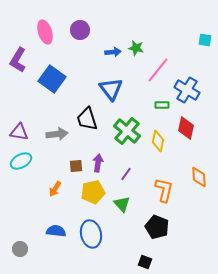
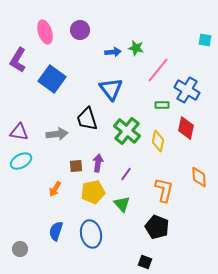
blue semicircle: rotated 78 degrees counterclockwise
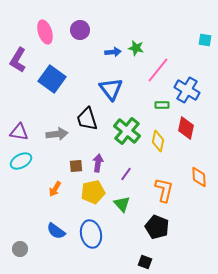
blue semicircle: rotated 72 degrees counterclockwise
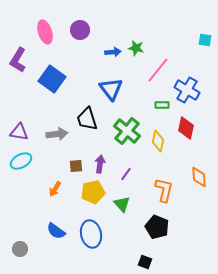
purple arrow: moved 2 px right, 1 px down
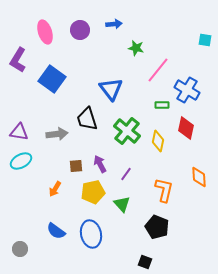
blue arrow: moved 1 px right, 28 px up
purple arrow: rotated 36 degrees counterclockwise
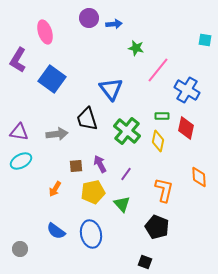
purple circle: moved 9 px right, 12 px up
green rectangle: moved 11 px down
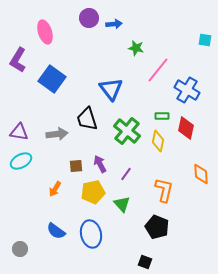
orange diamond: moved 2 px right, 3 px up
